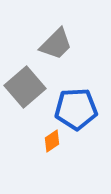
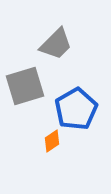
gray square: moved 1 px up; rotated 24 degrees clockwise
blue pentagon: rotated 27 degrees counterclockwise
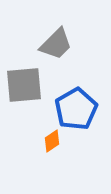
gray square: moved 1 px left, 1 px up; rotated 12 degrees clockwise
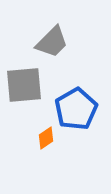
gray trapezoid: moved 4 px left, 2 px up
orange diamond: moved 6 px left, 3 px up
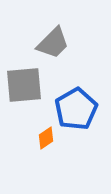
gray trapezoid: moved 1 px right, 1 px down
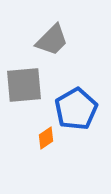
gray trapezoid: moved 1 px left, 3 px up
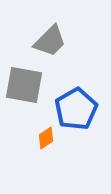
gray trapezoid: moved 2 px left, 1 px down
gray square: rotated 15 degrees clockwise
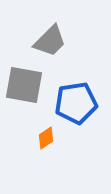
blue pentagon: moved 6 px up; rotated 21 degrees clockwise
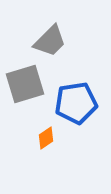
gray square: moved 1 px right, 1 px up; rotated 27 degrees counterclockwise
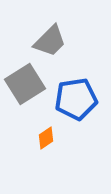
gray square: rotated 15 degrees counterclockwise
blue pentagon: moved 4 px up
